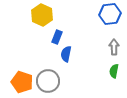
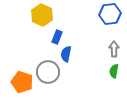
gray arrow: moved 2 px down
gray circle: moved 9 px up
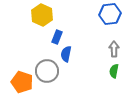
gray circle: moved 1 px left, 1 px up
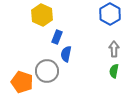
blue hexagon: rotated 25 degrees counterclockwise
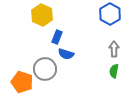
blue semicircle: rotated 84 degrees counterclockwise
gray circle: moved 2 px left, 2 px up
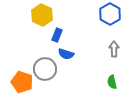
blue rectangle: moved 2 px up
green semicircle: moved 2 px left, 11 px down; rotated 24 degrees counterclockwise
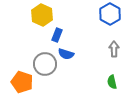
gray circle: moved 5 px up
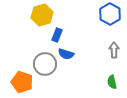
yellow hexagon: rotated 20 degrees clockwise
gray arrow: moved 1 px down
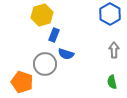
blue rectangle: moved 3 px left
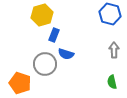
blue hexagon: rotated 15 degrees counterclockwise
orange pentagon: moved 2 px left, 1 px down
